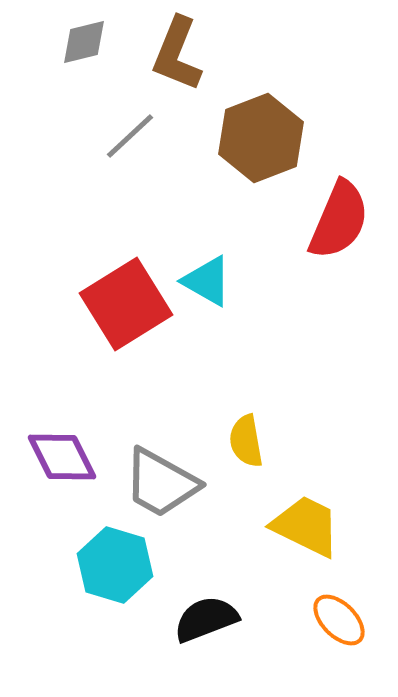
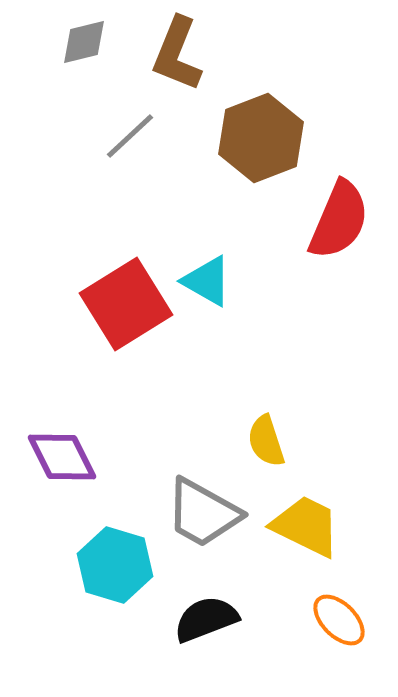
yellow semicircle: moved 20 px right; rotated 8 degrees counterclockwise
gray trapezoid: moved 42 px right, 30 px down
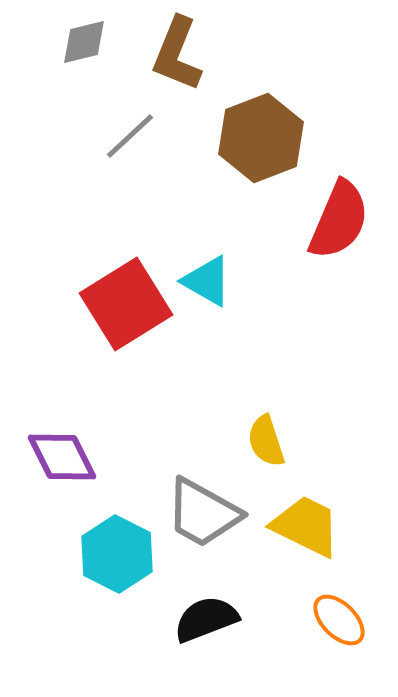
cyan hexagon: moved 2 px right, 11 px up; rotated 10 degrees clockwise
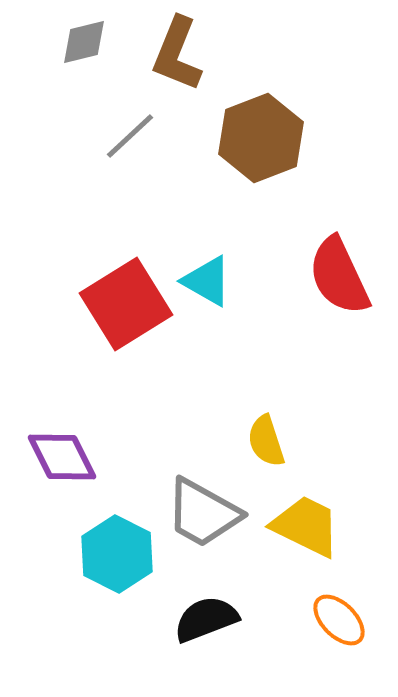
red semicircle: moved 56 px down; rotated 132 degrees clockwise
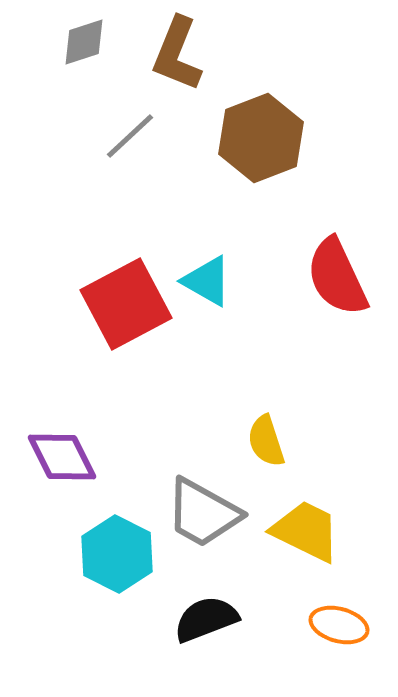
gray diamond: rotated 4 degrees counterclockwise
red semicircle: moved 2 px left, 1 px down
red square: rotated 4 degrees clockwise
yellow trapezoid: moved 5 px down
orange ellipse: moved 5 px down; rotated 30 degrees counterclockwise
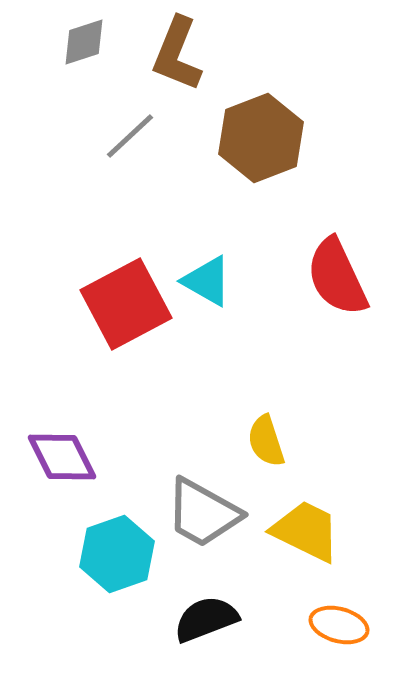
cyan hexagon: rotated 14 degrees clockwise
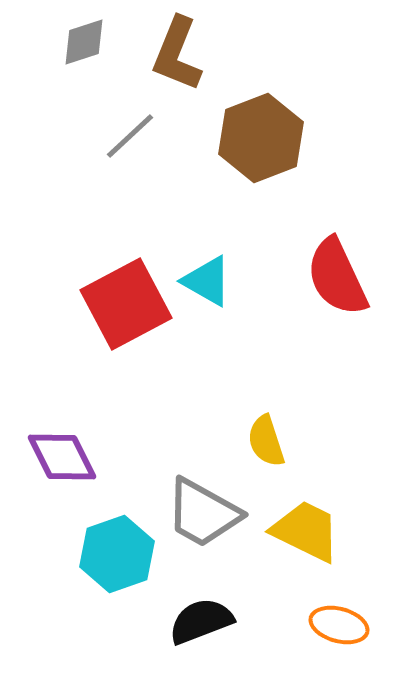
black semicircle: moved 5 px left, 2 px down
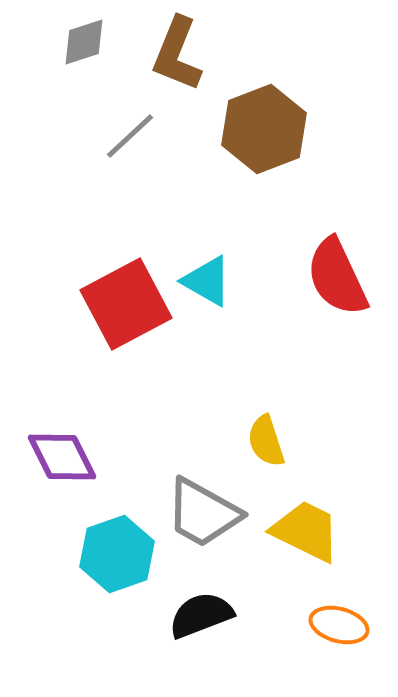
brown hexagon: moved 3 px right, 9 px up
black semicircle: moved 6 px up
